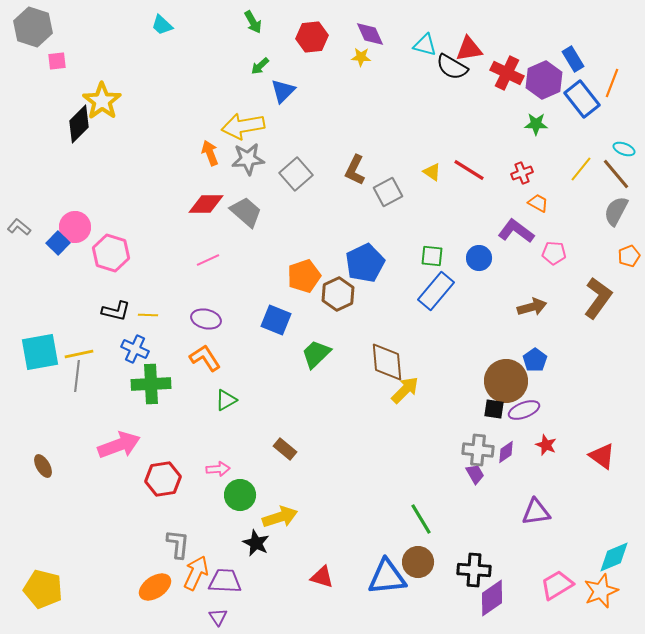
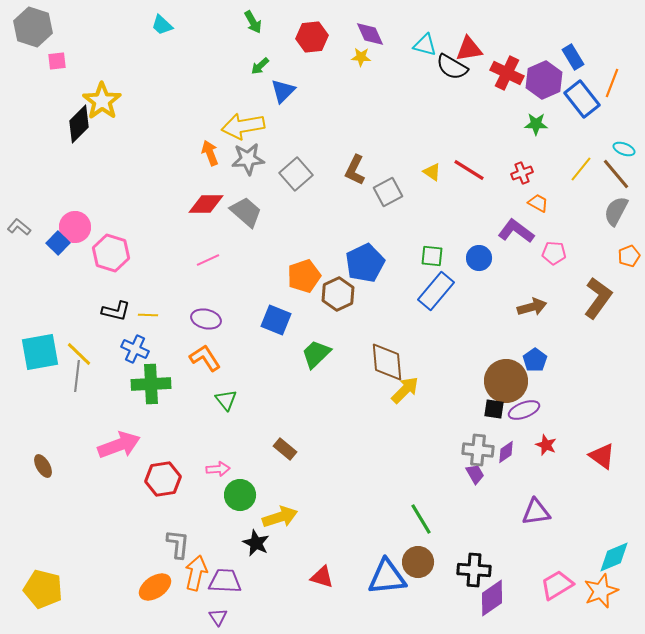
blue rectangle at (573, 59): moved 2 px up
yellow line at (79, 354): rotated 56 degrees clockwise
green triangle at (226, 400): rotated 40 degrees counterclockwise
orange arrow at (196, 573): rotated 12 degrees counterclockwise
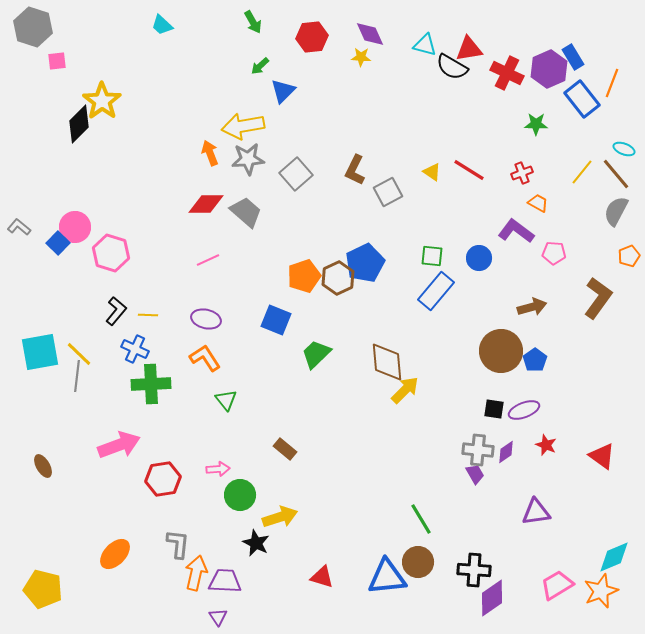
purple hexagon at (544, 80): moved 5 px right, 11 px up
yellow line at (581, 169): moved 1 px right, 3 px down
brown hexagon at (338, 294): moved 16 px up
black L-shape at (116, 311): rotated 64 degrees counterclockwise
brown circle at (506, 381): moved 5 px left, 30 px up
orange ellipse at (155, 587): moved 40 px left, 33 px up; rotated 12 degrees counterclockwise
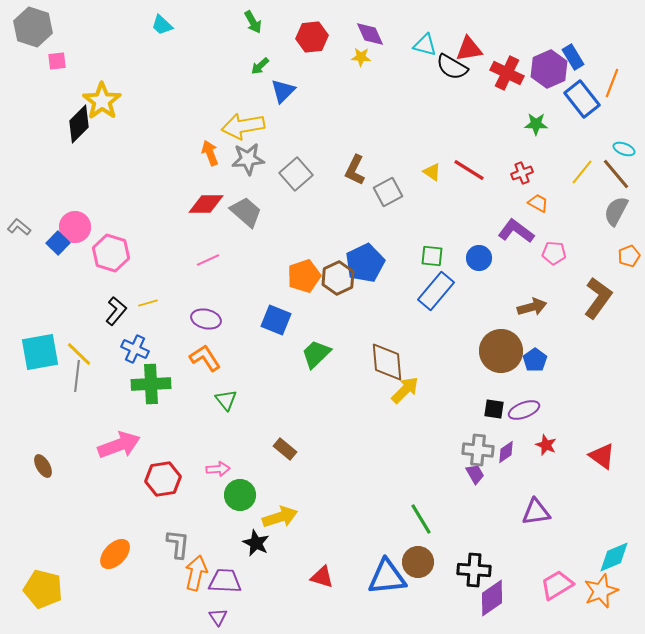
yellow line at (148, 315): moved 12 px up; rotated 18 degrees counterclockwise
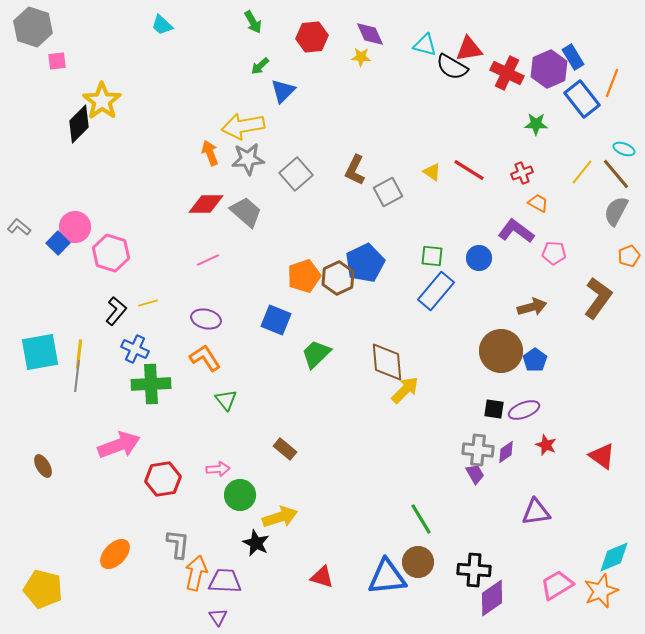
yellow line at (79, 354): rotated 52 degrees clockwise
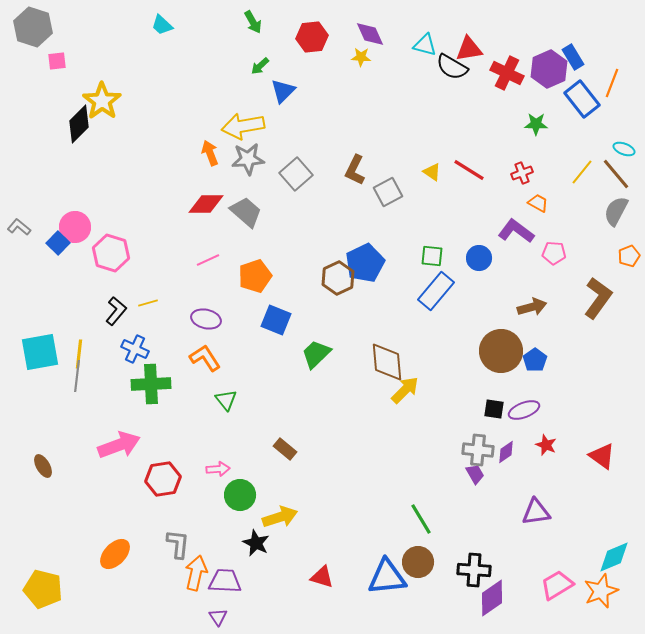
orange pentagon at (304, 276): moved 49 px left
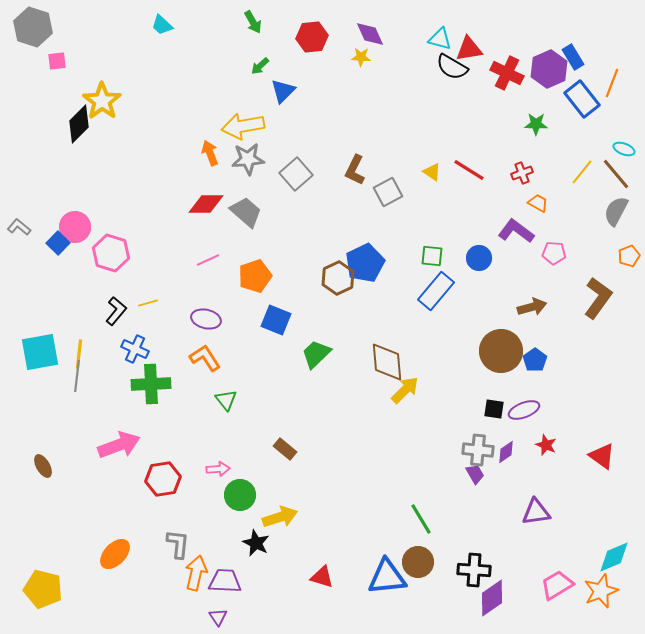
cyan triangle at (425, 45): moved 15 px right, 6 px up
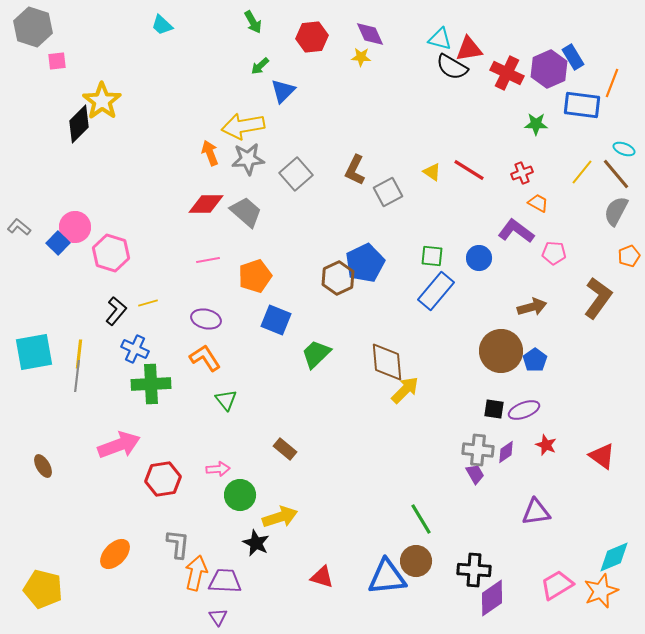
blue rectangle at (582, 99): moved 6 px down; rotated 45 degrees counterclockwise
pink line at (208, 260): rotated 15 degrees clockwise
cyan square at (40, 352): moved 6 px left
brown circle at (418, 562): moved 2 px left, 1 px up
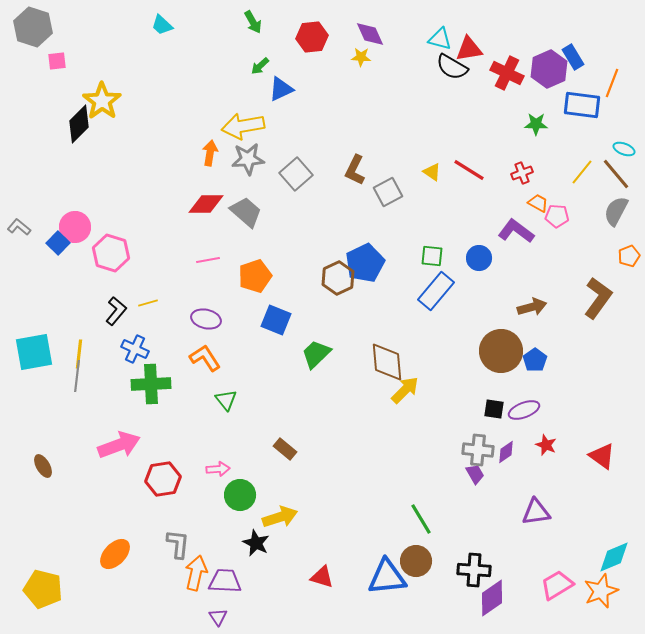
blue triangle at (283, 91): moved 2 px left, 2 px up; rotated 20 degrees clockwise
orange arrow at (210, 153): rotated 30 degrees clockwise
pink pentagon at (554, 253): moved 3 px right, 37 px up
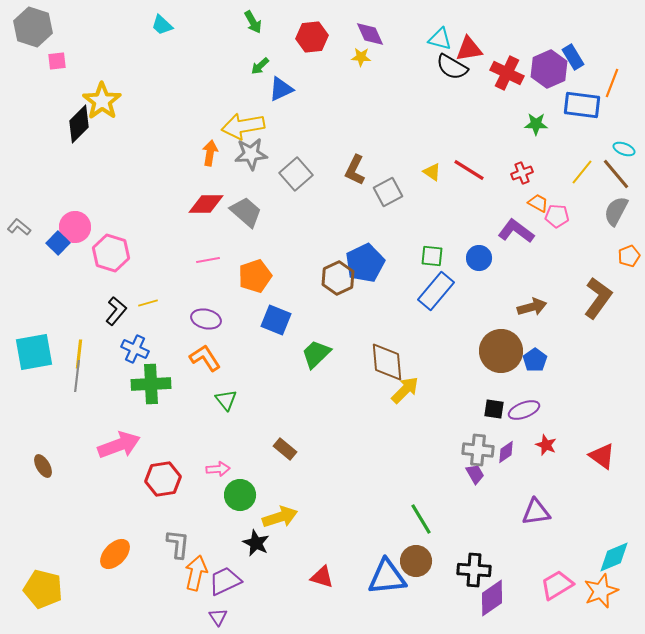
gray star at (248, 159): moved 3 px right, 5 px up
purple trapezoid at (225, 581): rotated 28 degrees counterclockwise
